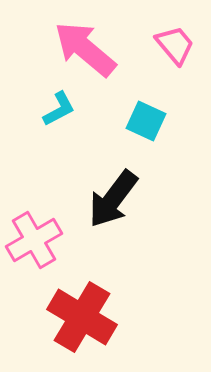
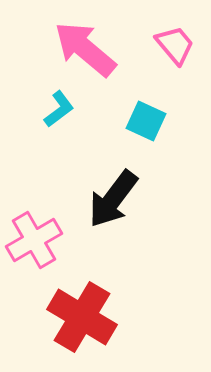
cyan L-shape: rotated 9 degrees counterclockwise
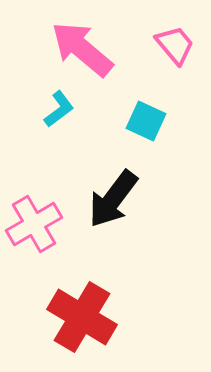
pink arrow: moved 3 px left
pink cross: moved 16 px up
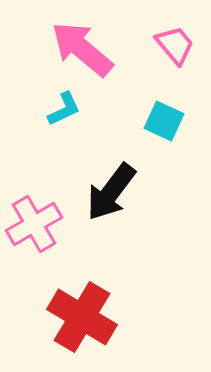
cyan L-shape: moved 5 px right; rotated 12 degrees clockwise
cyan square: moved 18 px right
black arrow: moved 2 px left, 7 px up
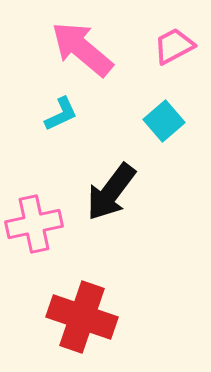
pink trapezoid: moved 1 px left, 1 px down; rotated 78 degrees counterclockwise
cyan L-shape: moved 3 px left, 5 px down
cyan square: rotated 24 degrees clockwise
pink cross: rotated 18 degrees clockwise
red cross: rotated 12 degrees counterclockwise
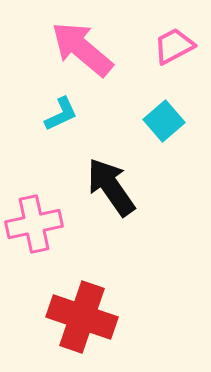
black arrow: moved 5 px up; rotated 108 degrees clockwise
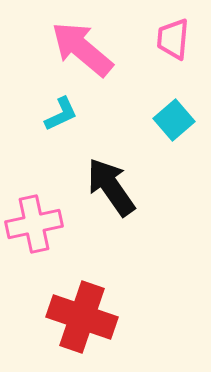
pink trapezoid: moved 1 px left, 7 px up; rotated 57 degrees counterclockwise
cyan square: moved 10 px right, 1 px up
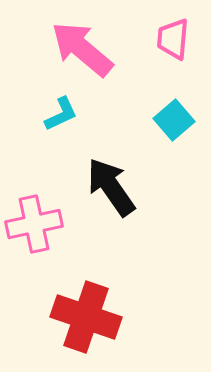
red cross: moved 4 px right
